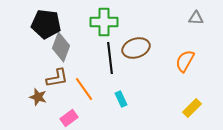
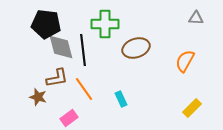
green cross: moved 1 px right, 2 px down
gray diamond: rotated 36 degrees counterclockwise
black line: moved 27 px left, 8 px up
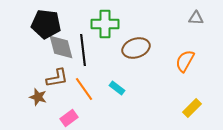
cyan rectangle: moved 4 px left, 11 px up; rotated 28 degrees counterclockwise
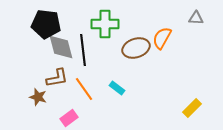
orange semicircle: moved 23 px left, 23 px up
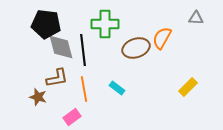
orange line: rotated 25 degrees clockwise
yellow rectangle: moved 4 px left, 21 px up
pink rectangle: moved 3 px right, 1 px up
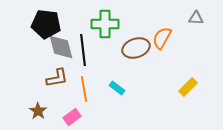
brown star: moved 14 px down; rotated 18 degrees clockwise
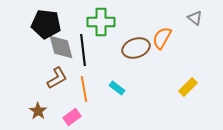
gray triangle: moved 1 px left; rotated 35 degrees clockwise
green cross: moved 4 px left, 2 px up
brown L-shape: rotated 20 degrees counterclockwise
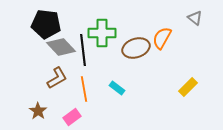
green cross: moved 1 px right, 11 px down
gray diamond: rotated 28 degrees counterclockwise
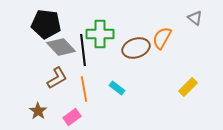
green cross: moved 2 px left, 1 px down
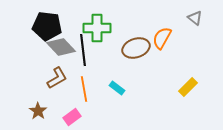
black pentagon: moved 1 px right, 2 px down
green cross: moved 3 px left, 6 px up
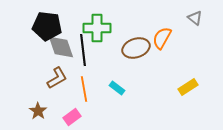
gray diamond: rotated 24 degrees clockwise
yellow rectangle: rotated 12 degrees clockwise
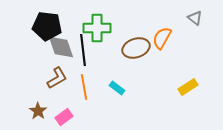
orange line: moved 2 px up
pink rectangle: moved 8 px left
